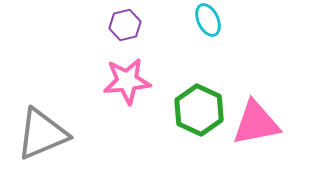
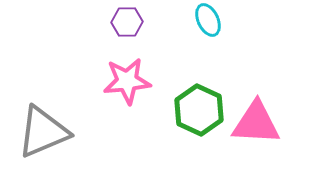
purple hexagon: moved 2 px right, 3 px up; rotated 12 degrees clockwise
pink triangle: rotated 14 degrees clockwise
gray triangle: moved 1 px right, 2 px up
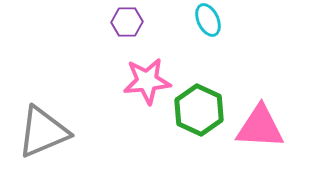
pink star: moved 20 px right
pink triangle: moved 4 px right, 4 px down
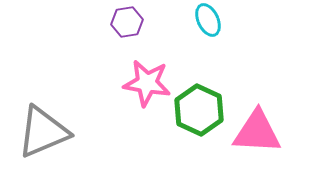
purple hexagon: rotated 8 degrees counterclockwise
pink star: moved 2 px down; rotated 15 degrees clockwise
pink triangle: moved 3 px left, 5 px down
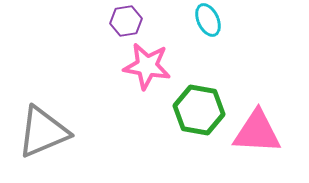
purple hexagon: moved 1 px left, 1 px up
pink star: moved 17 px up
green hexagon: rotated 15 degrees counterclockwise
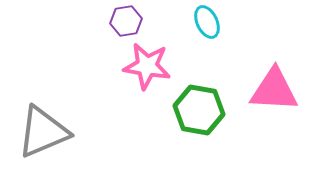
cyan ellipse: moved 1 px left, 2 px down
pink triangle: moved 17 px right, 42 px up
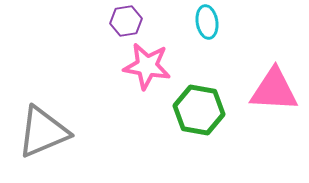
cyan ellipse: rotated 16 degrees clockwise
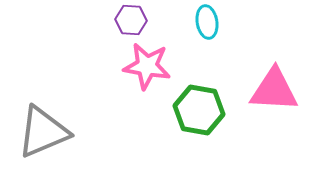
purple hexagon: moved 5 px right, 1 px up; rotated 12 degrees clockwise
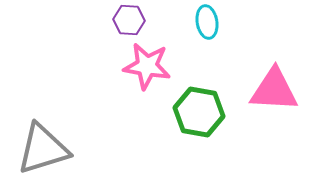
purple hexagon: moved 2 px left
green hexagon: moved 2 px down
gray triangle: moved 17 px down; rotated 6 degrees clockwise
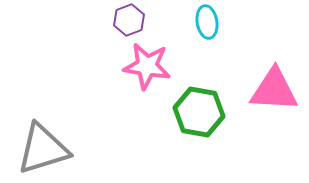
purple hexagon: rotated 24 degrees counterclockwise
